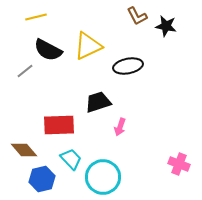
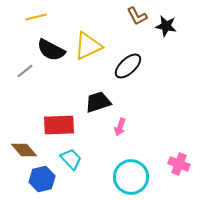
black semicircle: moved 3 px right
black ellipse: rotated 32 degrees counterclockwise
cyan circle: moved 28 px right
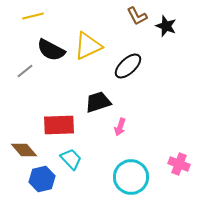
yellow line: moved 3 px left, 1 px up
black star: rotated 10 degrees clockwise
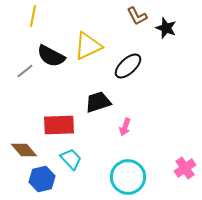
yellow line: rotated 65 degrees counterclockwise
black star: moved 2 px down
black semicircle: moved 6 px down
pink arrow: moved 5 px right
pink cross: moved 6 px right, 4 px down; rotated 35 degrees clockwise
cyan circle: moved 3 px left
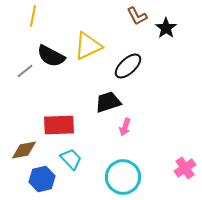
black star: rotated 15 degrees clockwise
black trapezoid: moved 10 px right
brown diamond: rotated 60 degrees counterclockwise
cyan circle: moved 5 px left
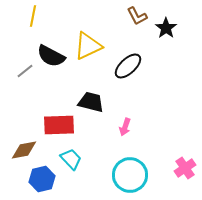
black trapezoid: moved 17 px left; rotated 32 degrees clockwise
cyan circle: moved 7 px right, 2 px up
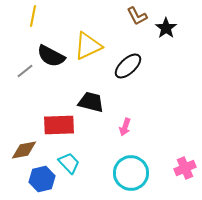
cyan trapezoid: moved 2 px left, 4 px down
pink cross: rotated 10 degrees clockwise
cyan circle: moved 1 px right, 2 px up
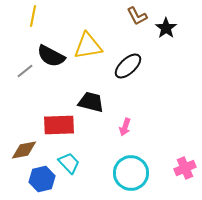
yellow triangle: rotated 16 degrees clockwise
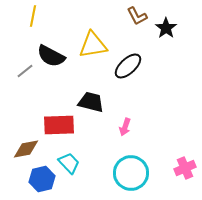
yellow triangle: moved 5 px right, 1 px up
brown diamond: moved 2 px right, 1 px up
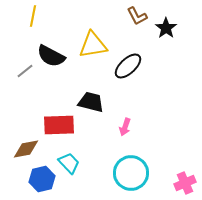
pink cross: moved 15 px down
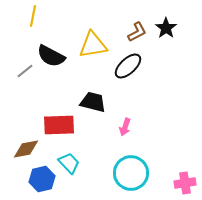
brown L-shape: moved 16 px down; rotated 90 degrees counterclockwise
black trapezoid: moved 2 px right
pink cross: rotated 15 degrees clockwise
